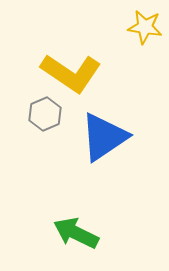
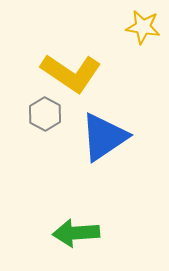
yellow star: moved 2 px left
gray hexagon: rotated 8 degrees counterclockwise
green arrow: rotated 30 degrees counterclockwise
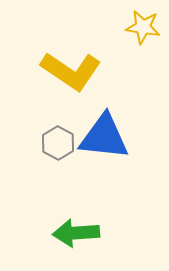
yellow L-shape: moved 2 px up
gray hexagon: moved 13 px right, 29 px down
blue triangle: rotated 40 degrees clockwise
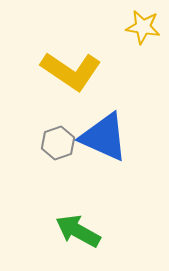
blue triangle: rotated 18 degrees clockwise
gray hexagon: rotated 12 degrees clockwise
green arrow: moved 2 px right, 2 px up; rotated 33 degrees clockwise
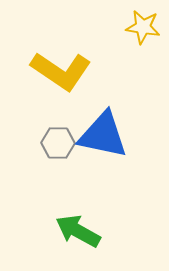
yellow L-shape: moved 10 px left
blue triangle: moved 1 px left, 2 px up; rotated 12 degrees counterclockwise
gray hexagon: rotated 20 degrees clockwise
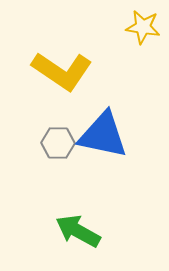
yellow L-shape: moved 1 px right
